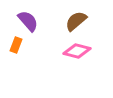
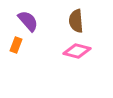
brown semicircle: rotated 55 degrees counterclockwise
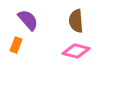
purple semicircle: moved 1 px up
pink diamond: moved 1 px left
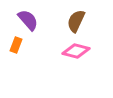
brown semicircle: rotated 30 degrees clockwise
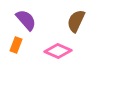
purple semicircle: moved 2 px left
pink diamond: moved 18 px left; rotated 8 degrees clockwise
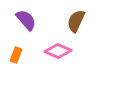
orange rectangle: moved 10 px down
